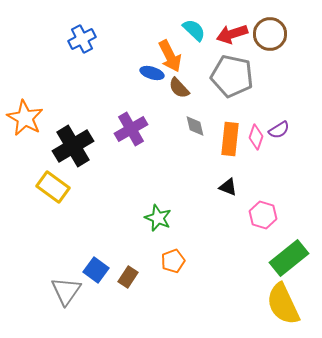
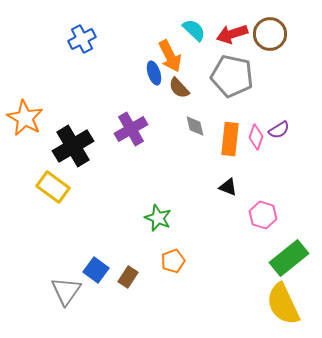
blue ellipse: moved 2 px right; rotated 55 degrees clockwise
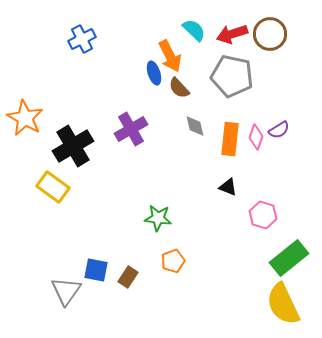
green star: rotated 16 degrees counterclockwise
blue square: rotated 25 degrees counterclockwise
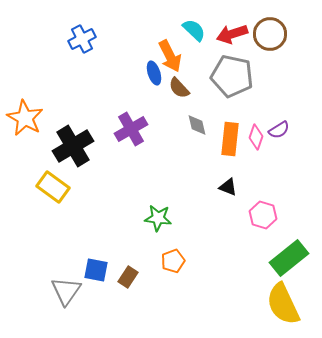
gray diamond: moved 2 px right, 1 px up
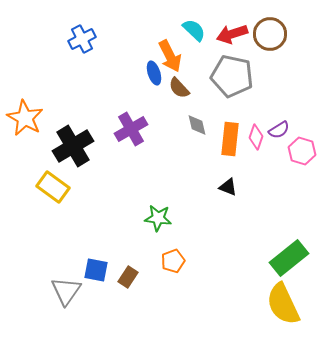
pink hexagon: moved 39 px right, 64 px up
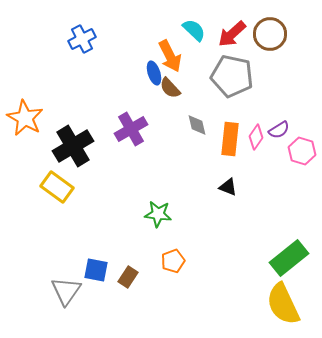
red arrow: rotated 24 degrees counterclockwise
brown semicircle: moved 9 px left
pink diamond: rotated 15 degrees clockwise
yellow rectangle: moved 4 px right
green star: moved 4 px up
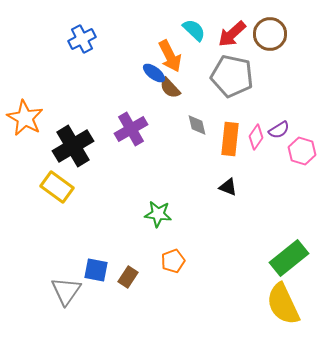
blue ellipse: rotated 35 degrees counterclockwise
